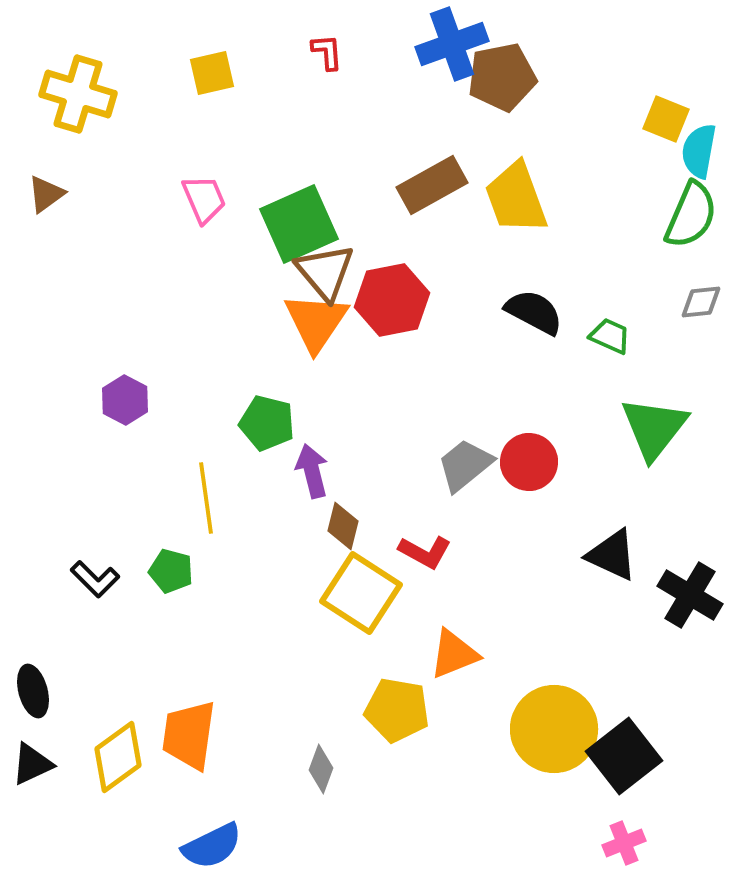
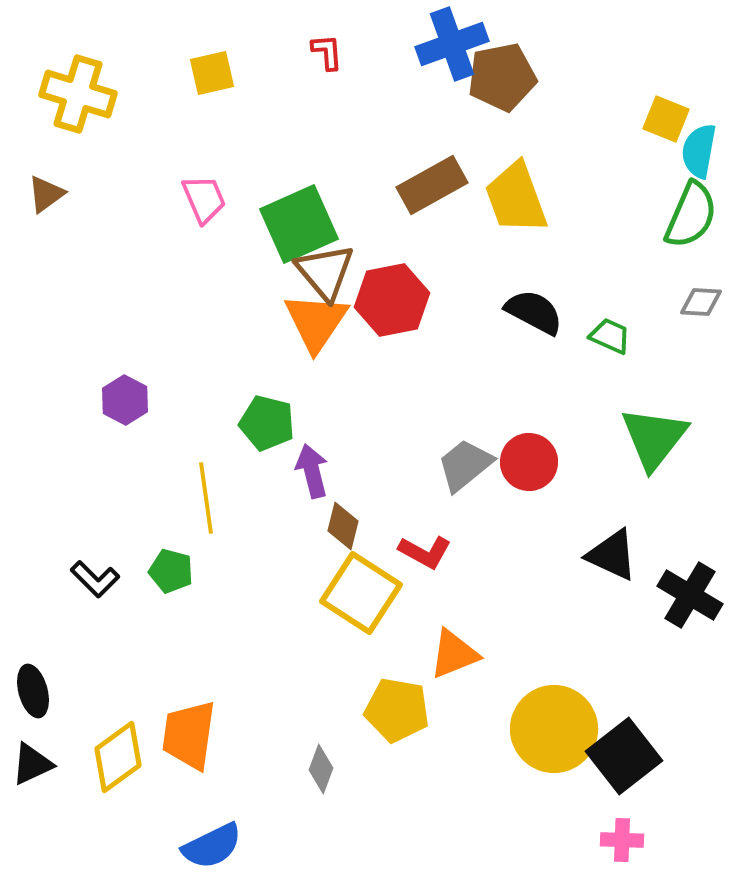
gray diamond at (701, 302): rotated 9 degrees clockwise
green triangle at (654, 428): moved 10 px down
pink cross at (624, 843): moved 2 px left, 3 px up; rotated 24 degrees clockwise
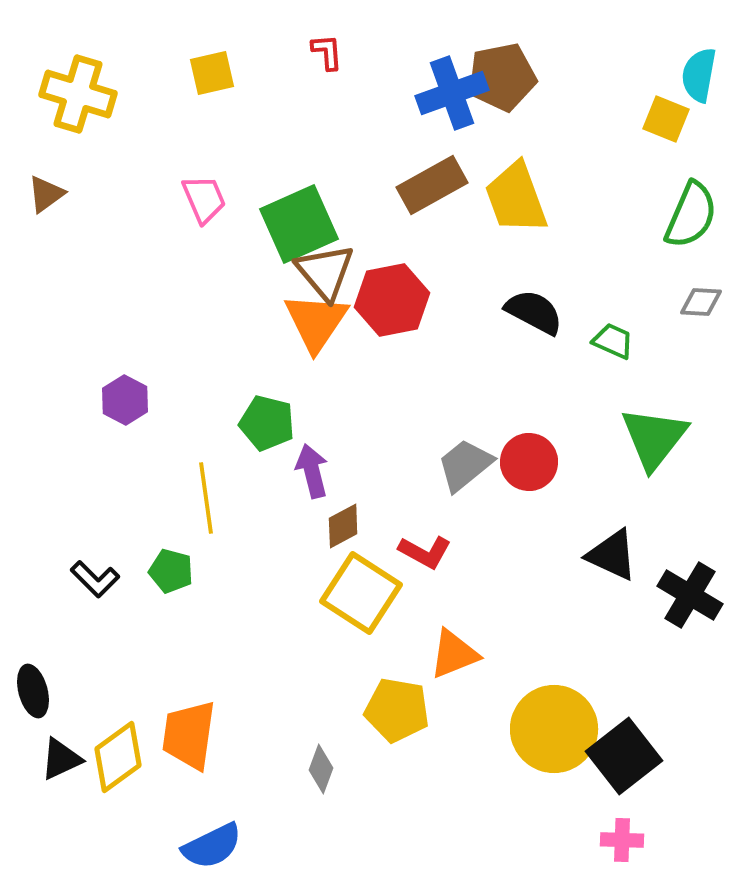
blue cross at (452, 44): moved 49 px down
cyan semicircle at (699, 151): moved 76 px up
green trapezoid at (610, 336): moved 3 px right, 5 px down
brown diamond at (343, 526): rotated 48 degrees clockwise
black triangle at (32, 764): moved 29 px right, 5 px up
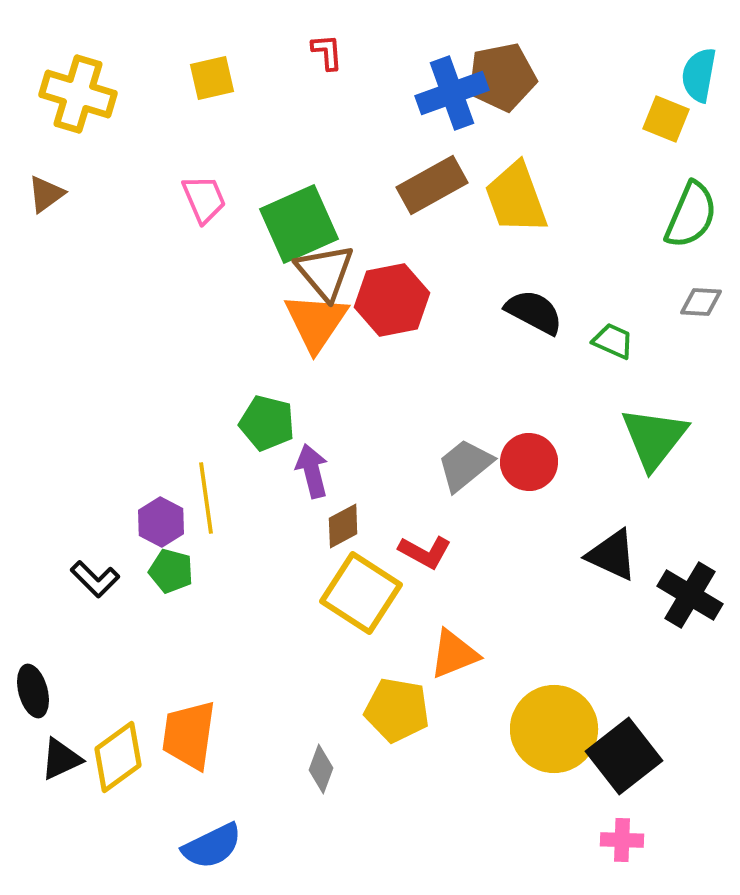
yellow square at (212, 73): moved 5 px down
purple hexagon at (125, 400): moved 36 px right, 122 px down
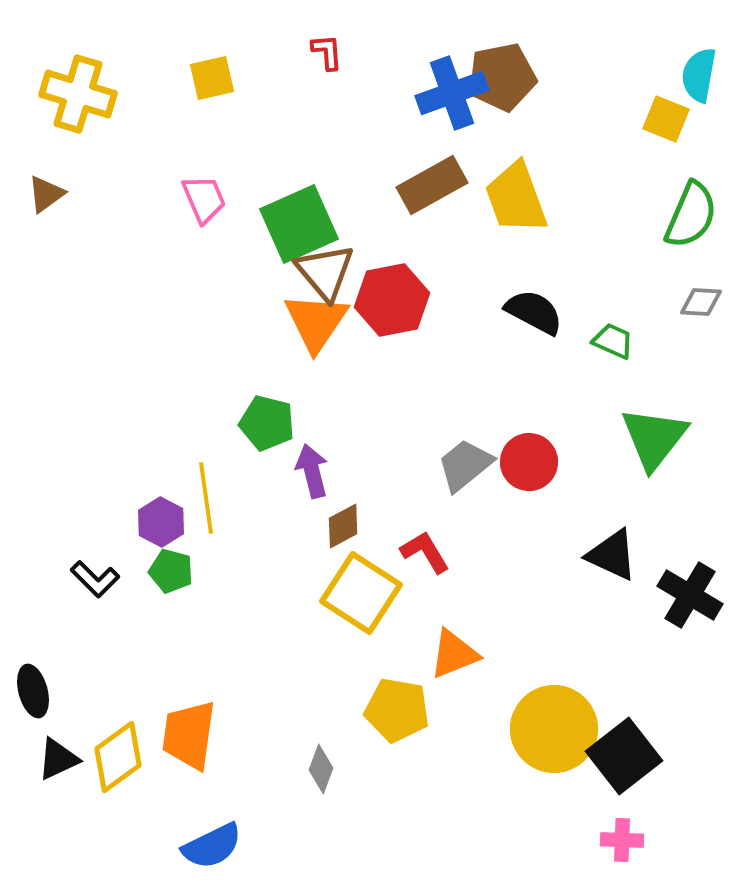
red L-shape at (425, 552): rotated 150 degrees counterclockwise
black triangle at (61, 759): moved 3 px left
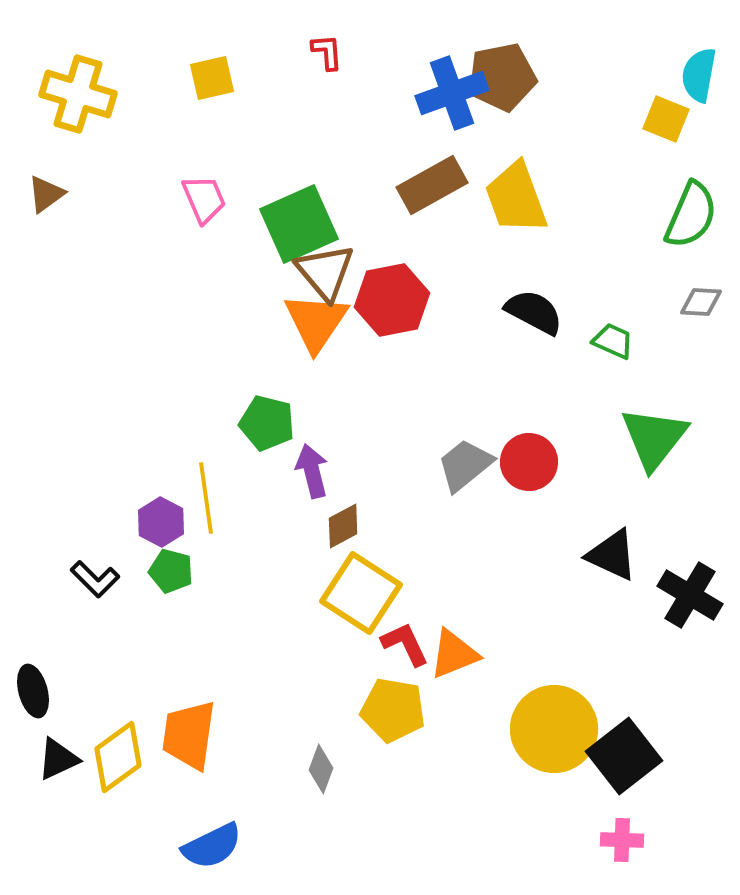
red L-shape at (425, 552): moved 20 px left, 92 px down; rotated 6 degrees clockwise
yellow pentagon at (397, 710): moved 4 px left
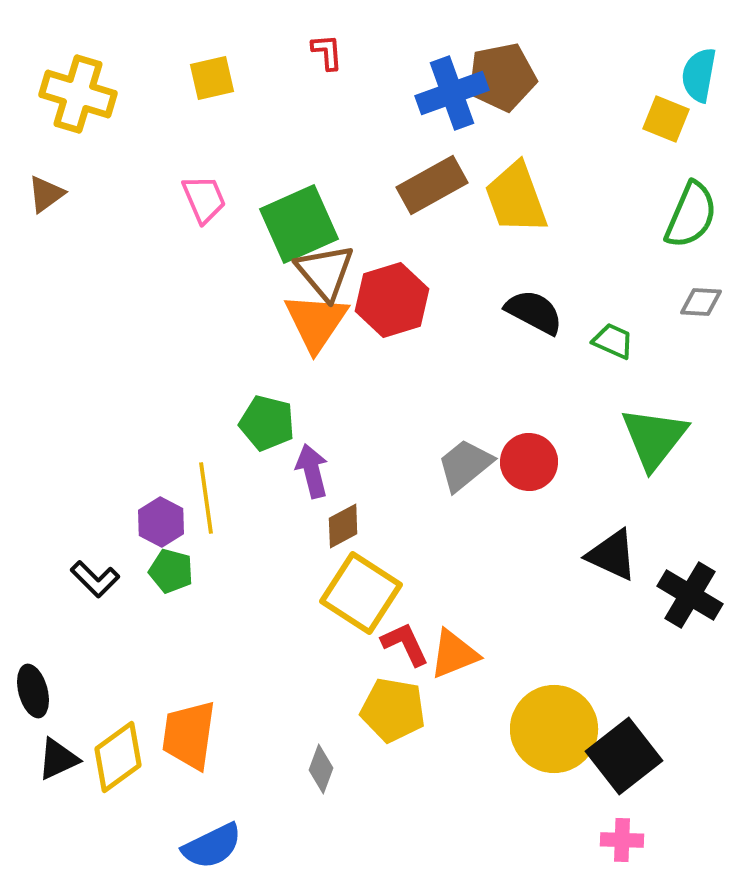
red hexagon at (392, 300): rotated 6 degrees counterclockwise
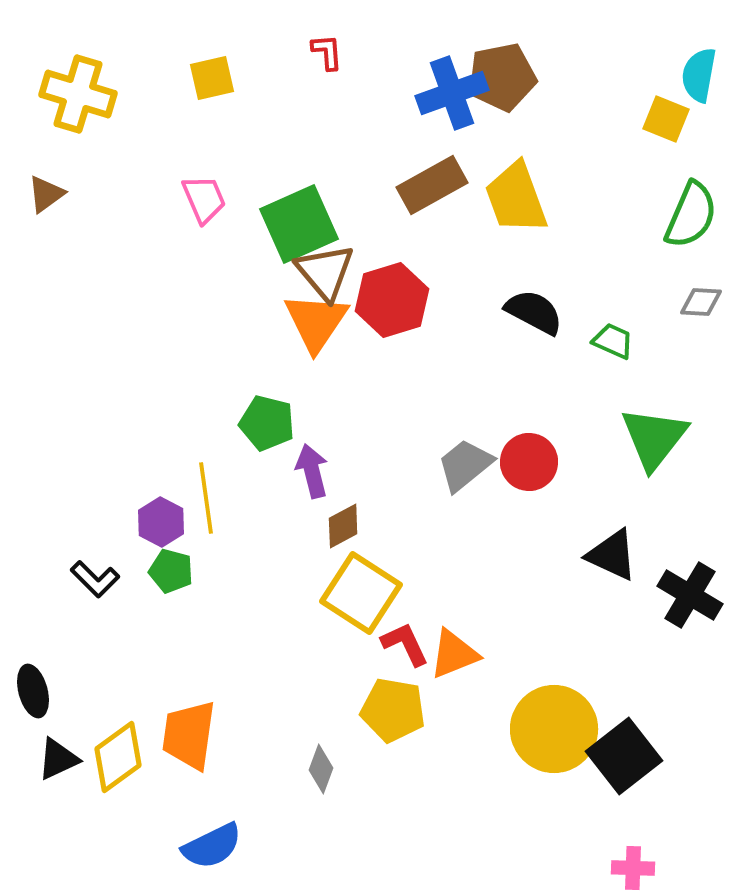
pink cross at (622, 840): moved 11 px right, 28 px down
